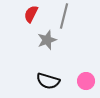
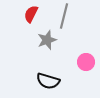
pink circle: moved 19 px up
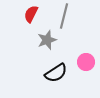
black semicircle: moved 8 px right, 8 px up; rotated 50 degrees counterclockwise
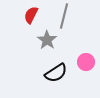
red semicircle: moved 1 px down
gray star: rotated 18 degrees counterclockwise
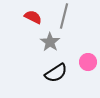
red semicircle: moved 2 px right, 2 px down; rotated 90 degrees clockwise
gray star: moved 3 px right, 2 px down
pink circle: moved 2 px right
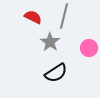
pink circle: moved 1 px right, 14 px up
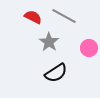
gray line: rotated 75 degrees counterclockwise
gray star: moved 1 px left
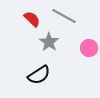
red semicircle: moved 1 px left, 2 px down; rotated 18 degrees clockwise
black semicircle: moved 17 px left, 2 px down
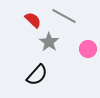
red semicircle: moved 1 px right, 1 px down
pink circle: moved 1 px left, 1 px down
black semicircle: moved 2 px left; rotated 15 degrees counterclockwise
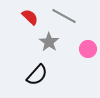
red semicircle: moved 3 px left, 3 px up
